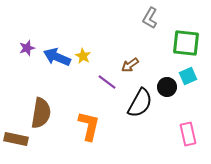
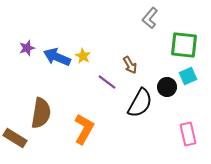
gray L-shape: rotated 10 degrees clockwise
green square: moved 2 px left, 2 px down
brown arrow: rotated 84 degrees counterclockwise
orange L-shape: moved 5 px left, 3 px down; rotated 16 degrees clockwise
brown rectangle: moved 1 px left, 1 px up; rotated 20 degrees clockwise
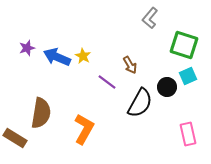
green square: rotated 12 degrees clockwise
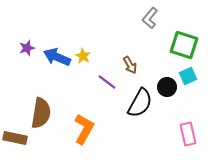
brown rectangle: rotated 20 degrees counterclockwise
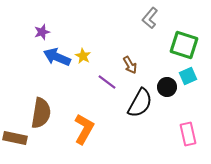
purple star: moved 15 px right, 16 px up
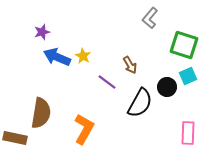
pink rectangle: moved 1 px up; rotated 15 degrees clockwise
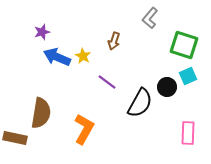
brown arrow: moved 16 px left, 24 px up; rotated 48 degrees clockwise
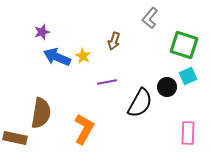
purple line: rotated 48 degrees counterclockwise
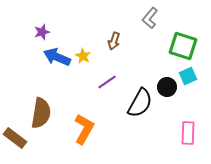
green square: moved 1 px left, 1 px down
purple line: rotated 24 degrees counterclockwise
brown rectangle: rotated 25 degrees clockwise
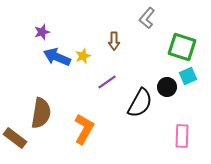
gray L-shape: moved 3 px left
brown arrow: rotated 18 degrees counterclockwise
green square: moved 1 px left, 1 px down
yellow star: rotated 21 degrees clockwise
pink rectangle: moved 6 px left, 3 px down
